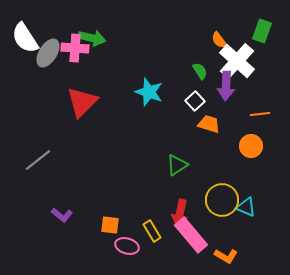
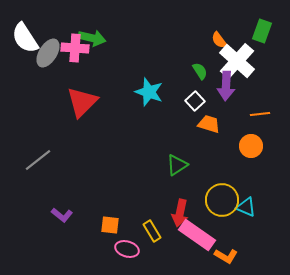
pink rectangle: moved 6 px right; rotated 15 degrees counterclockwise
pink ellipse: moved 3 px down
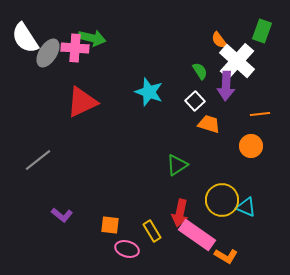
red triangle: rotated 20 degrees clockwise
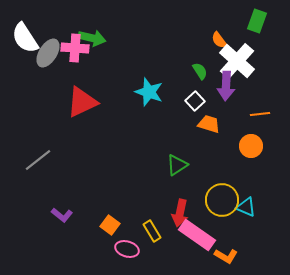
green rectangle: moved 5 px left, 10 px up
orange square: rotated 30 degrees clockwise
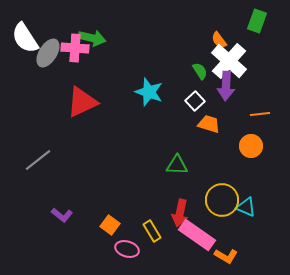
white cross: moved 8 px left
green triangle: rotated 35 degrees clockwise
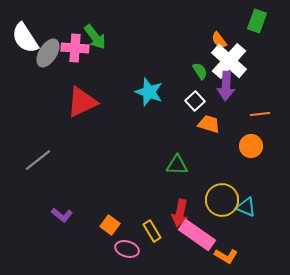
green arrow: moved 3 px right, 1 px up; rotated 40 degrees clockwise
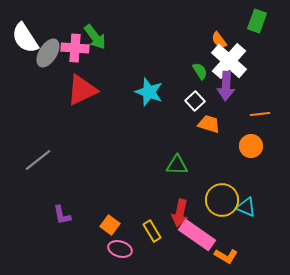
red triangle: moved 12 px up
purple L-shape: rotated 40 degrees clockwise
pink ellipse: moved 7 px left
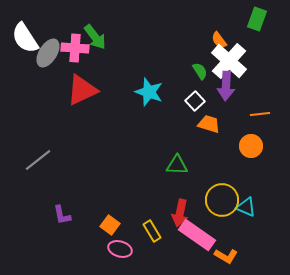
green rectangle: moved 2 px up
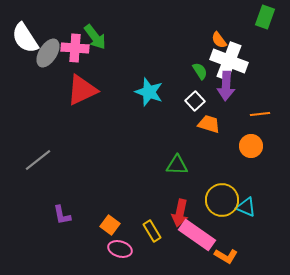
green rectangle: moved 8 px right, 2 px up
white cross: rotated 21 degrees counterclockwise
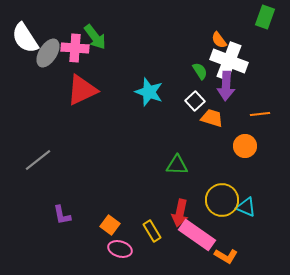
orange trapezoid: moved 3 px right, 6 px up
orange circle: moved 6 px left
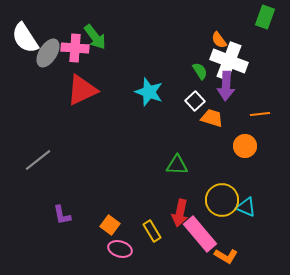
pink rectangle: moved 3 px right, 1 px up; rotated 15 degrees clockwise
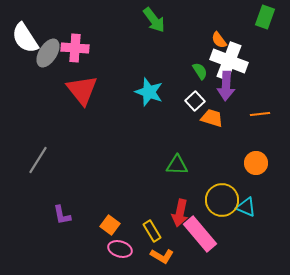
green arrow: moved 59 px right, 17 px up
red triangle: rotated 44 degrees counterclockwise
orange circle: moved 11 px right, 17 px down
gray line: rotated 20 degrees counterclockwise
orange L-shape: moved 64 px left
